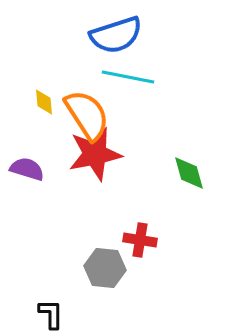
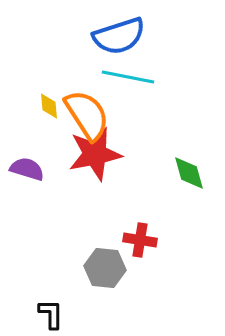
blue semicircle: moved 3 px right, 1 px down
yellow diamond: moved 5 px right, 4 px down
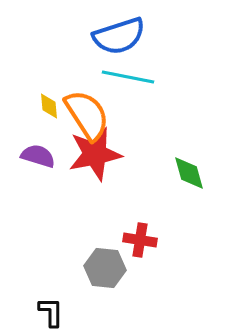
purple semicircle: moved 11 px right, 13 px up
black L-shape: moved 2 px up
